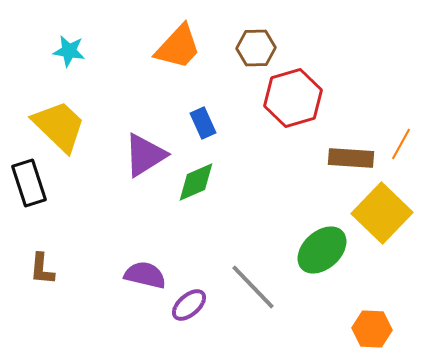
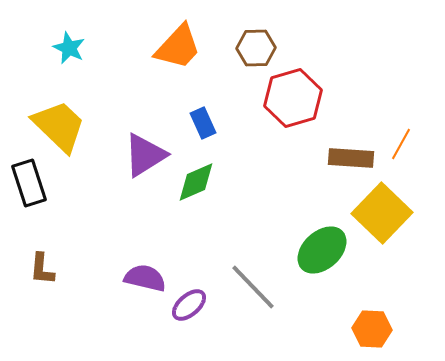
cyan star: moved 3 px up; rotated 16 degrees clockwise
purple semicircle: moved 3 px down
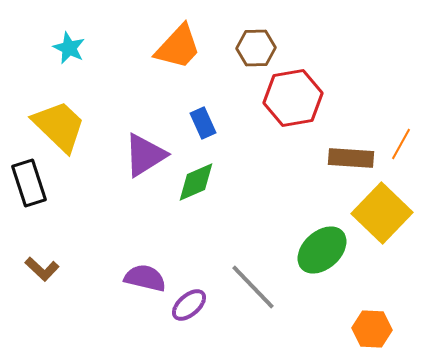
red hexagon: rotated 6 degrees clockwise
brown L-shape: rotated 52 degrees counterclockwise
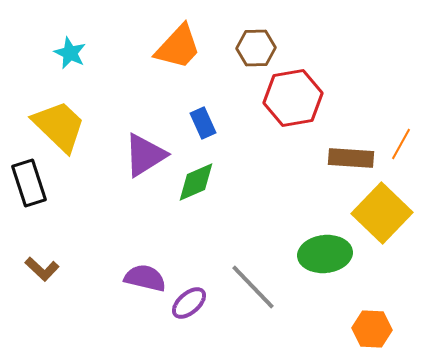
cyan star: moved 1 px right, 5 px down
green ellipse: moved 3 px right, 4 px down; rotated 36 degrees clockwise
purple ellipse: moved 2 px up
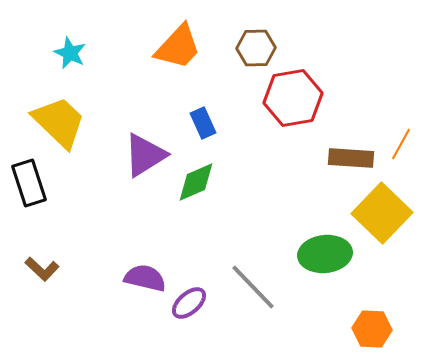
yellow trapezoid: moved 4 px up
